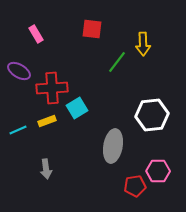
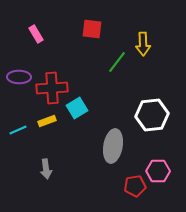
purple ellipse: moved 6 px down; rotated 30 degrees counterclockwise
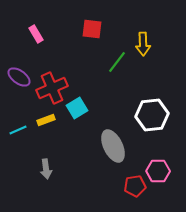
purple ellipse: rotated 35 degrees clockwise
red cross: rotated 20 degrees counterclockwise
yellow rectangle: moved 1 px left, 1 px up
gray ellipse: rotated 36 degrees counterclockwise
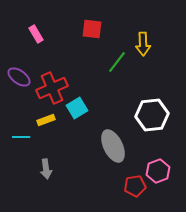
cyan line: moved 3 px right, 7 px down; rotated 24 degrees clockwise
pink hexagon: rotated 20 degrees counterclockwise
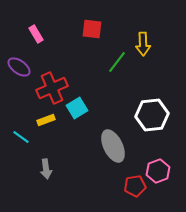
purple ellipse: moved 10 px up
cyan line: rotated 36 degrees clockwise
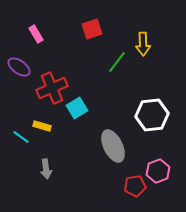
red square: rotated 25 degrees counterclockwise
yellow rectangle: moved 4 px left, 6 px down; rotated 36 degrees clockwise
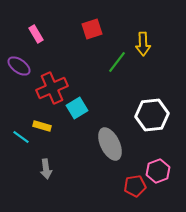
purple ellipse: moved 1 px up
gray ellipse: moved 3 px left, 2 px up
